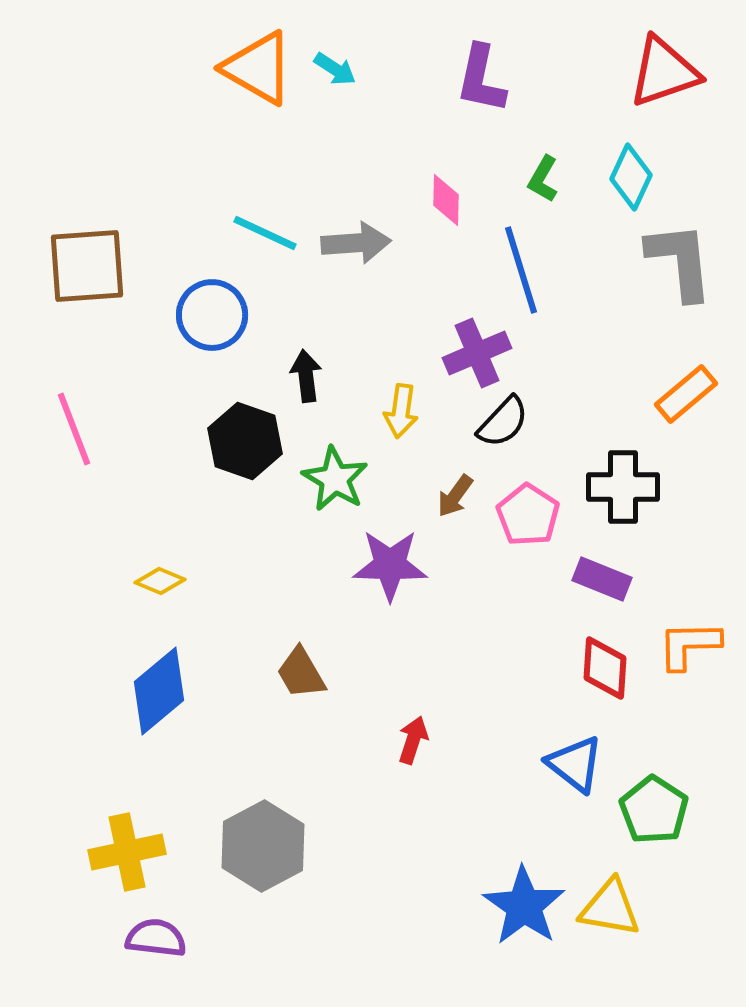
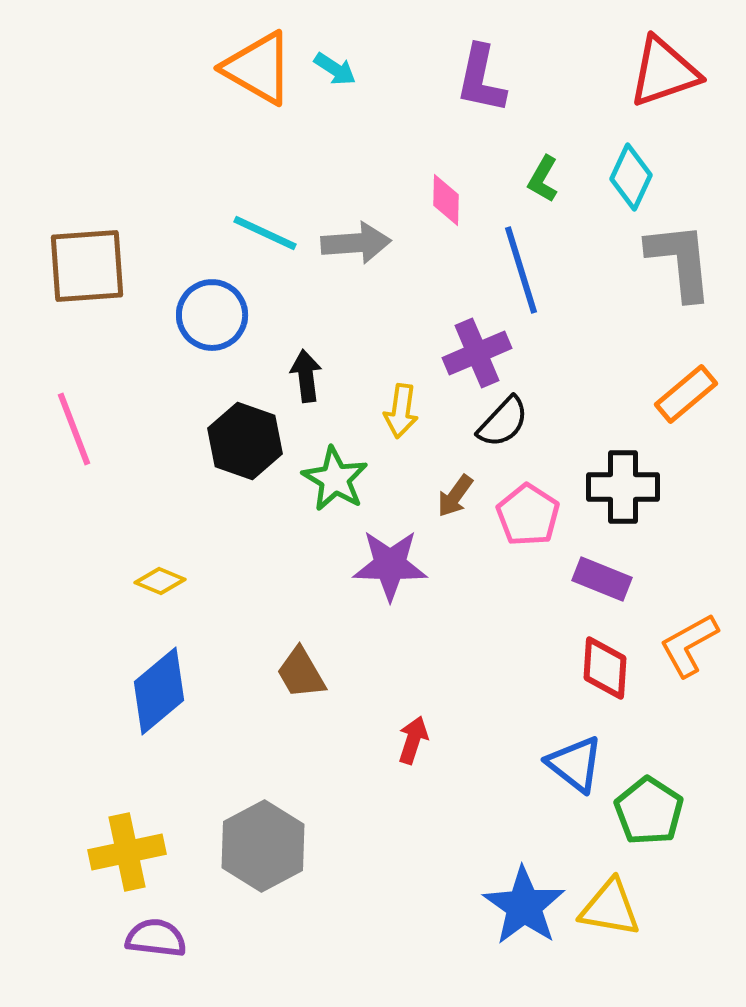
orange L-shape: rotated 28 degrees counterclockwise
green pentagon: moved 5 px left, 1 px down
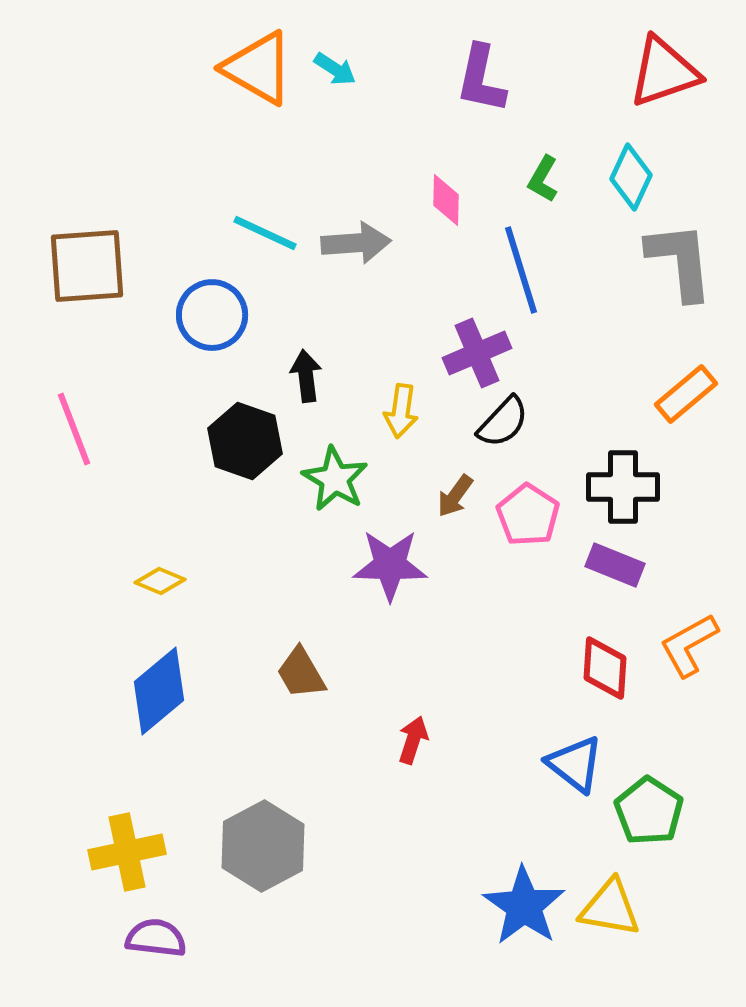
purple rectangle: moved 13 px right, 14 px up
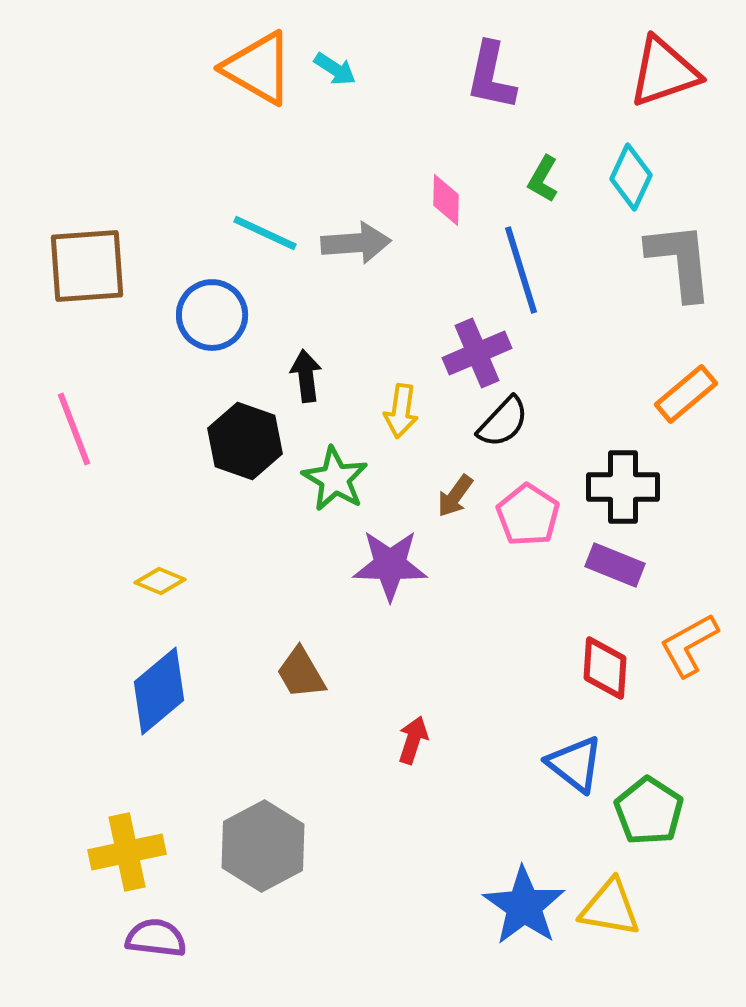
purple L-shape: moved 10 px right, 3 px up
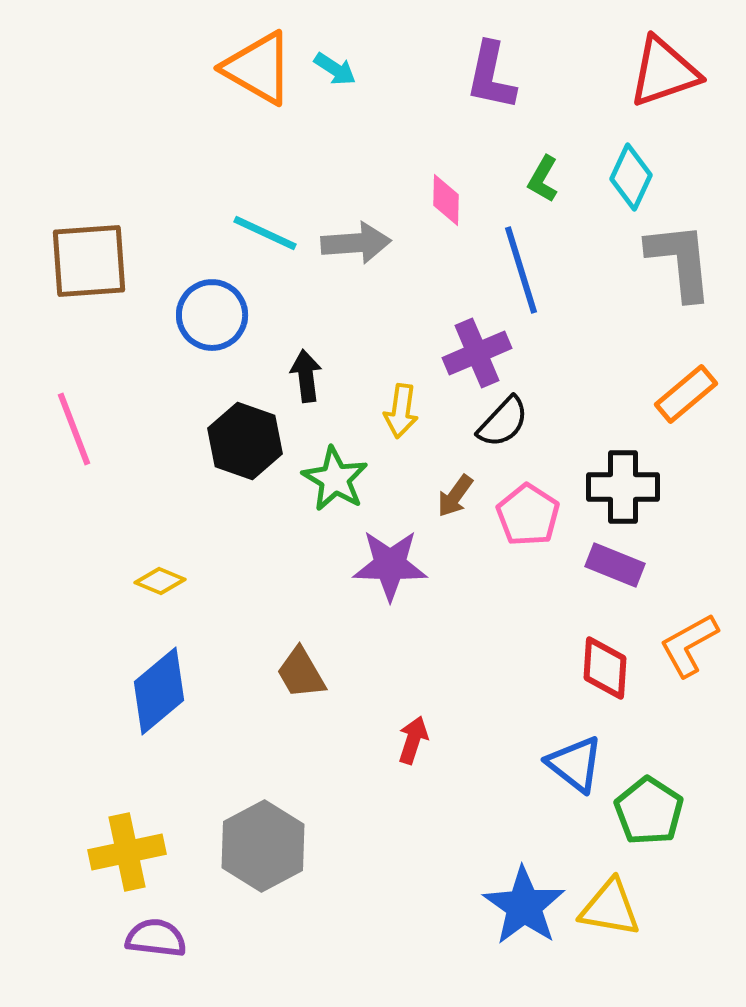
brown square: moved 2 px right, 5 px up
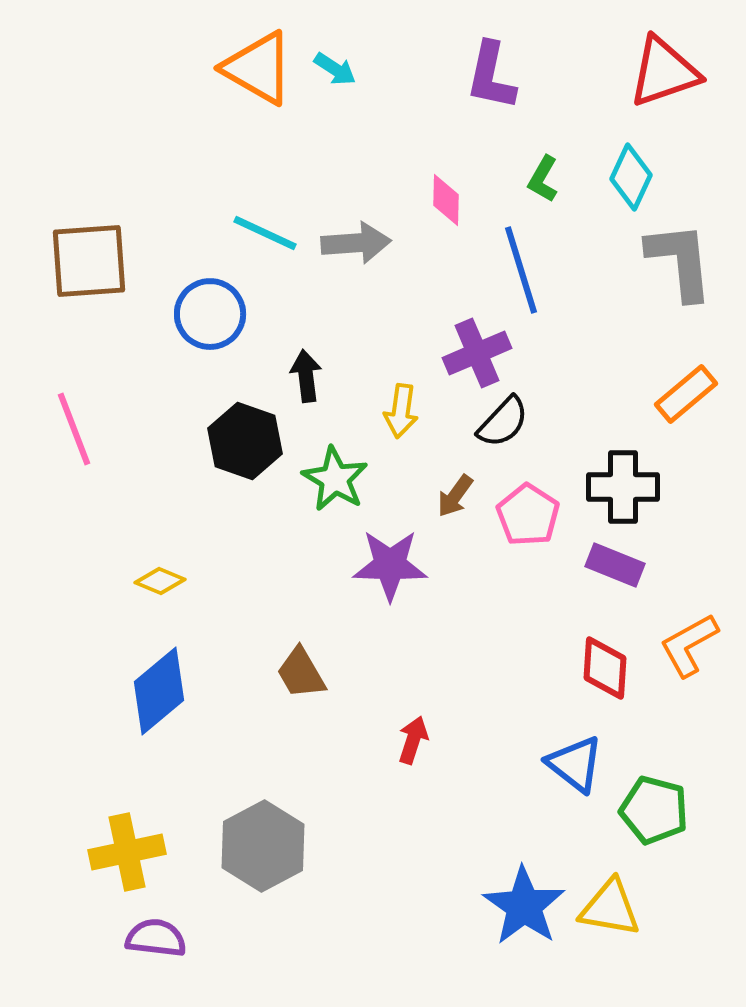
blue circle: moved 2 px left, 1 px up
green pentagon: moved 5 px right, 1 px up; rotated 18 degrees counterclockwise
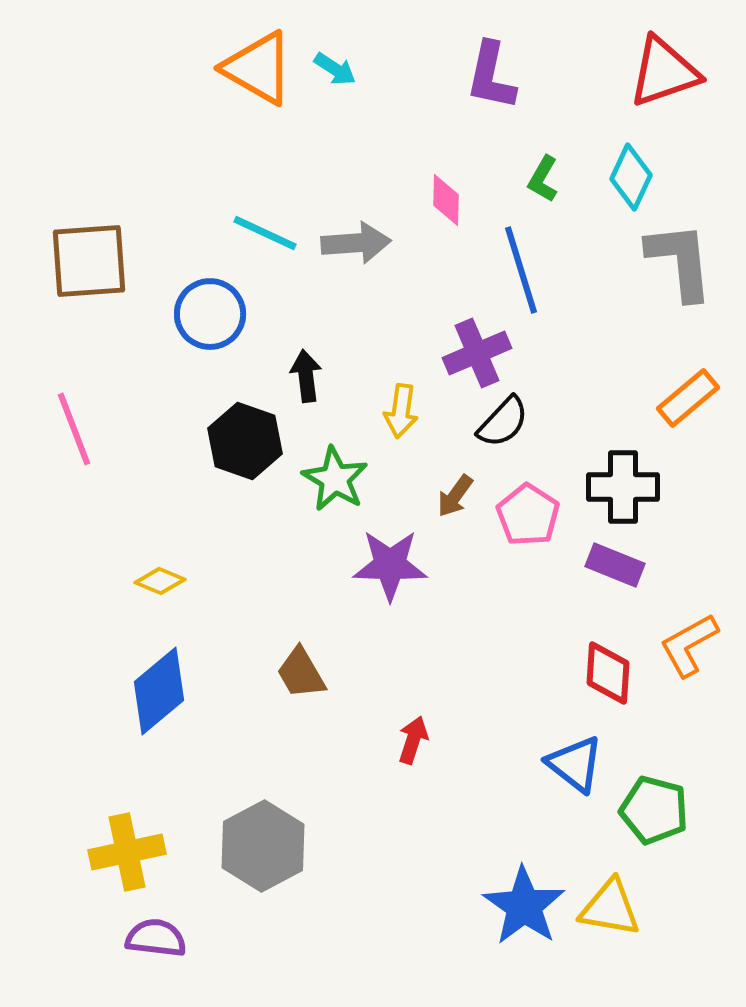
orange rectangle: moved 2 px right, 4 px down
red diamond: moved 3 px right, 5 px down
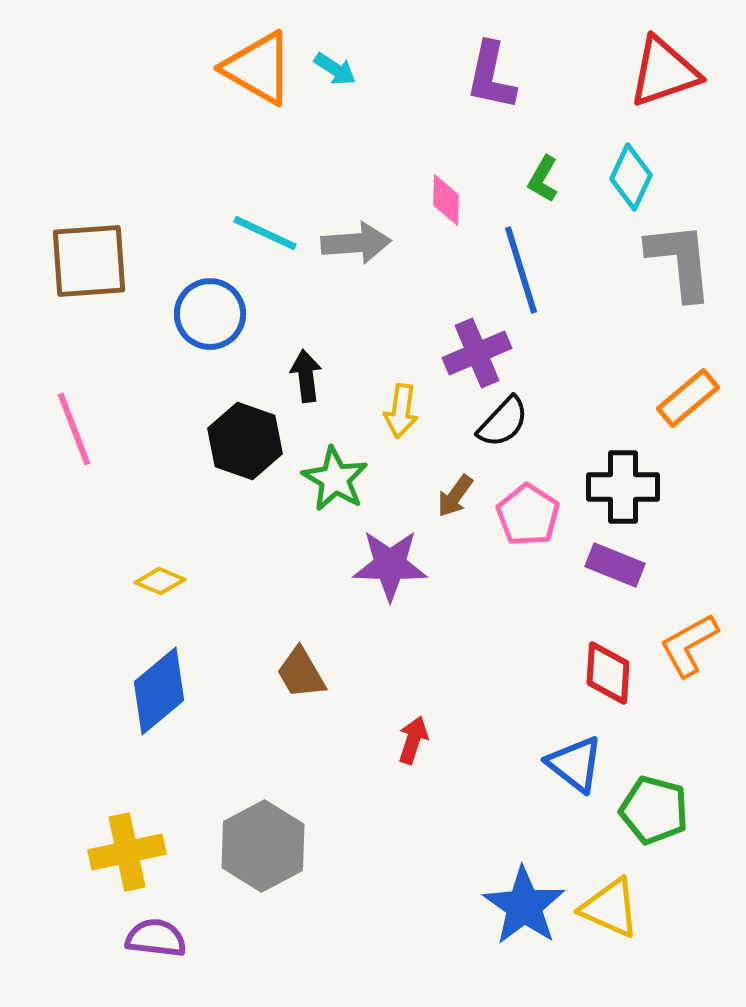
yellow triangle: rotated 14 degrees clockwise
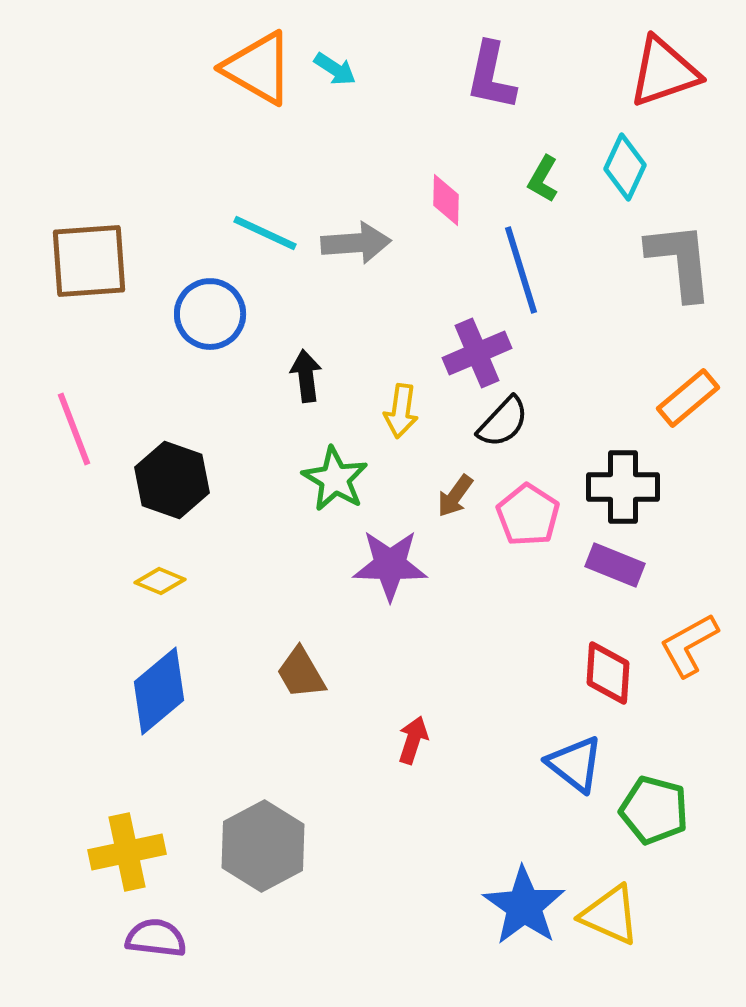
cyan diamond: moved 6 px left, 10 px up
black hexagon: moved 73 px left, 39 px down
yellow triangle: moved 7 px down
